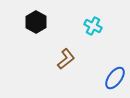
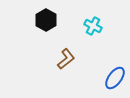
black hexagon: moved 10 px right, 2 px up
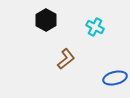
cyan cross: moved 2 px right, 1 px down
blue ellipse: rotated 40 degrees clockwise
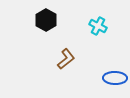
cyan cross: moved 3 px right, 1 px up
blue ellipse: rotated 15 degrees clockwise
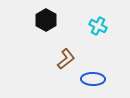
blue ellipse: moved 22 px left, 1 px down
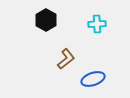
cyan cross: moved 1 px left, 2 px up; rotated 30 degrees counterclockwise
blue ellipse: rotated 20 degrees counterclockwise
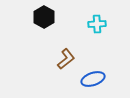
black hexagon: moved 2 px left, 3 px up
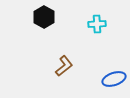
brown L-shape: moved 2 px left, 7 px down
blue ellipse: moved 21 px right
